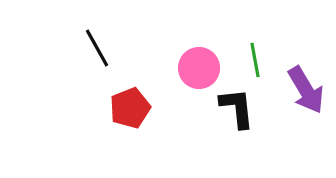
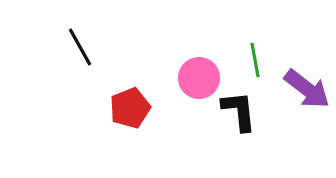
black line: moved 17 px left, 1 px up
pink circle: moved 10 px down
purple arrow: moved 1 px right, 1 px up; rotated 21 degrees counterclockwise
black L-shape: moved 2 px right, 3 px down
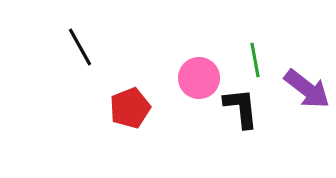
black L-shape: moved 2 px right, 3 px up
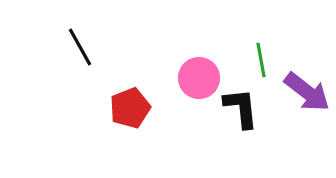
green line: moved 6 px right
purple arrow: moved 3 px down
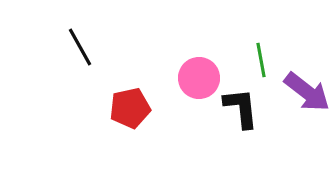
red pentagon: rotated 9 degrees clockwise
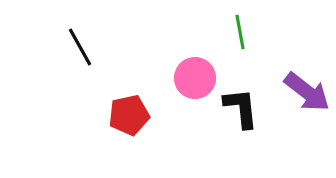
green line: moved 21 px left, 28 px up
pink circle: moved 4 px left
red pentagon: moved 1 px left, 7 px down
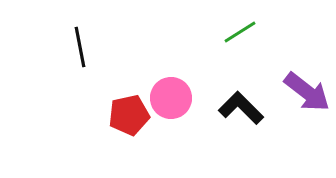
green line: rotated 68 degrees clockwise
black line: rotated 18 degrees clockwise
pink circle: moved 24 px left, 20 px down
black L-shape: rotated 39 degrees counterclockwise
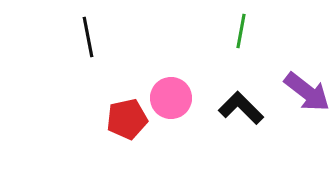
green line: moved 1 px right, 1 px up; rotated 48 degrees counterclockwise
black line: moved 8 px right, 10 px up
red pentagon: moved 2 px left, 4 px down
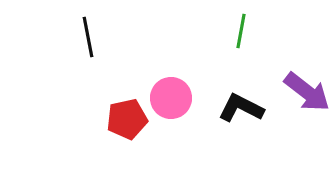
black L-shape: rotated 18 degrees counterclockwise
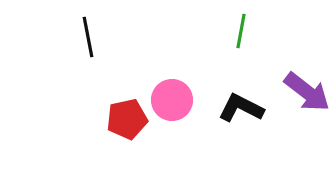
pink circle: moved 1 px right, 2 px down
